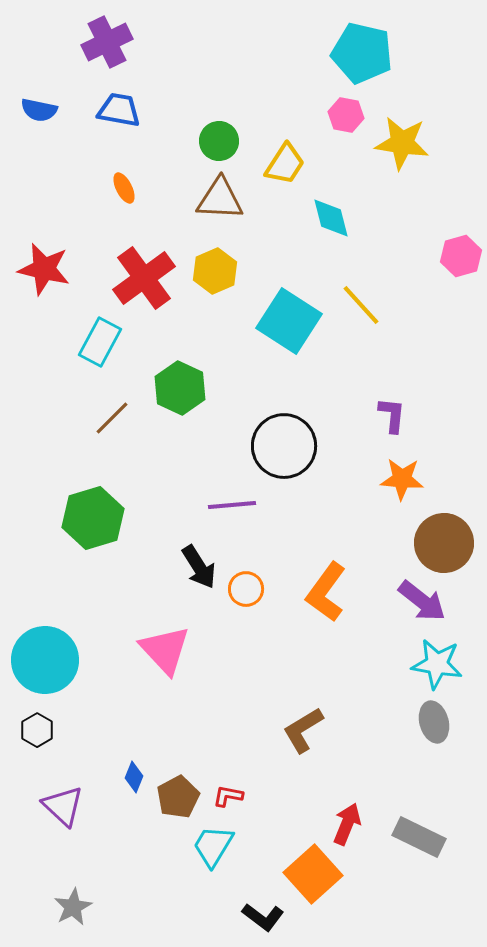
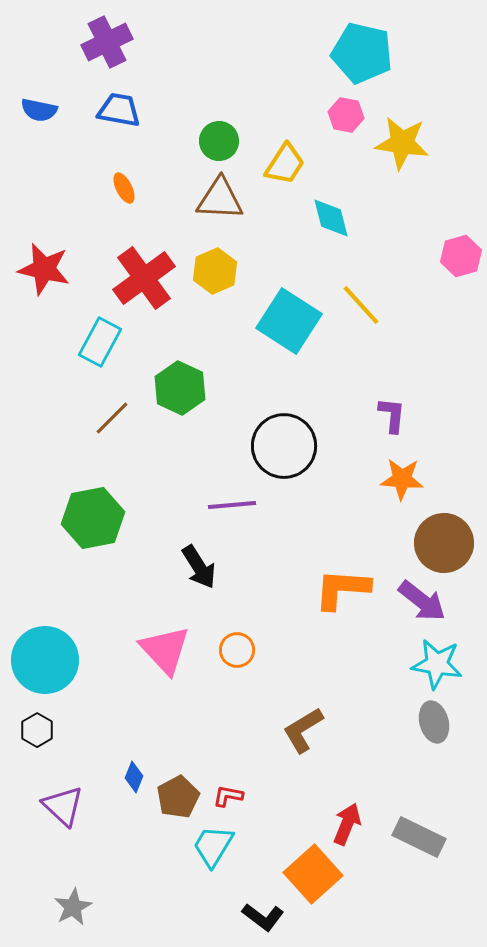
green hexagon at (93, 518): rotated 6 degrees clockwise
orange circle at (246, 589): moved 9 px left, 61 px down
orange L-shape at (326, 592): moved 16 px right, 3 px up; rotated 58 degrees clockwise
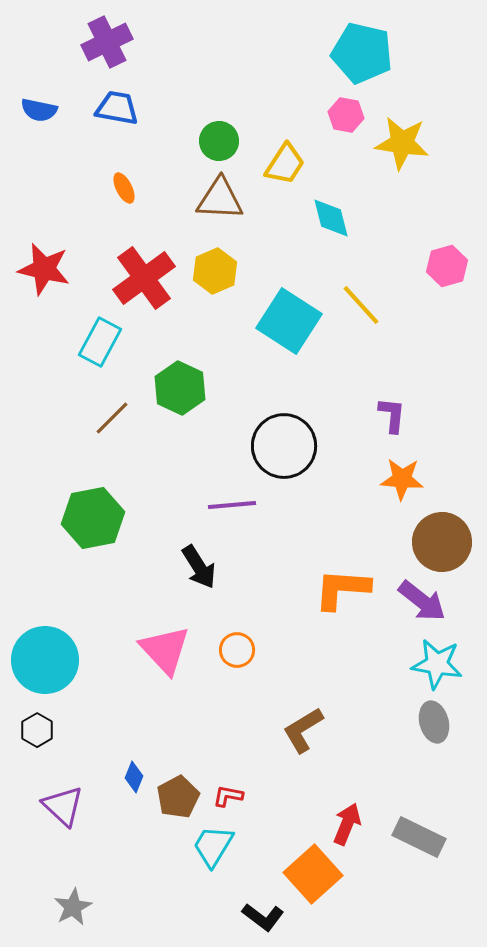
blue trapezoid at (119, 110): moved 2 px left, 2 px up
pink hexagon at (461, 256): moved 14 px left, 10 px down
brown circle at (444, 543): moved 2 px left, 1 px up
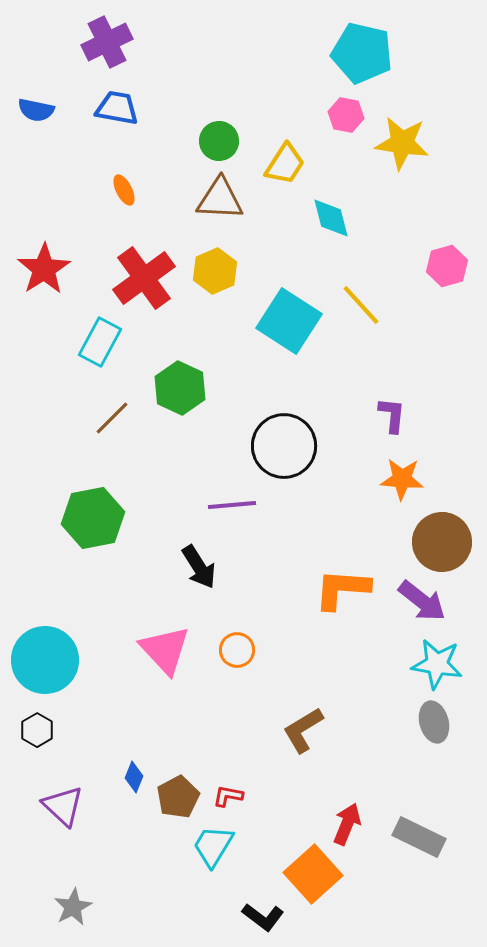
blue semicircle at (39, 110): moved 3 px left
orange ellipse at (124, 188): moved 2 px down
red star at (44, 269): rotated 26 degrees clockwise
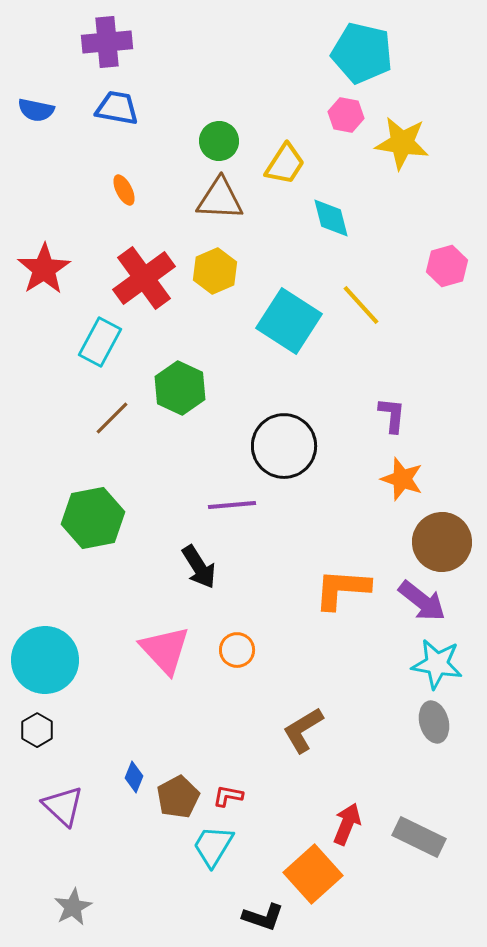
purple cross at (107, 42): rotated 21 degrees clockwise
orange star at (402, 479): rotated 15 degrees clockwise
black L-shape at (263, 917): rotated 18 degrees counterclockwise
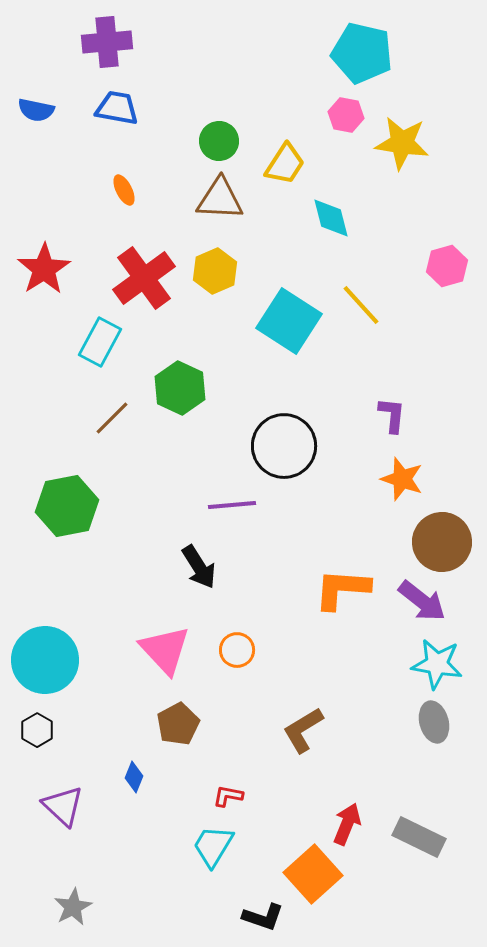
green hexagon at (93, 518): moved 26 px left, 12 px up
brown pentagon at (178, 797): moved 73 px up
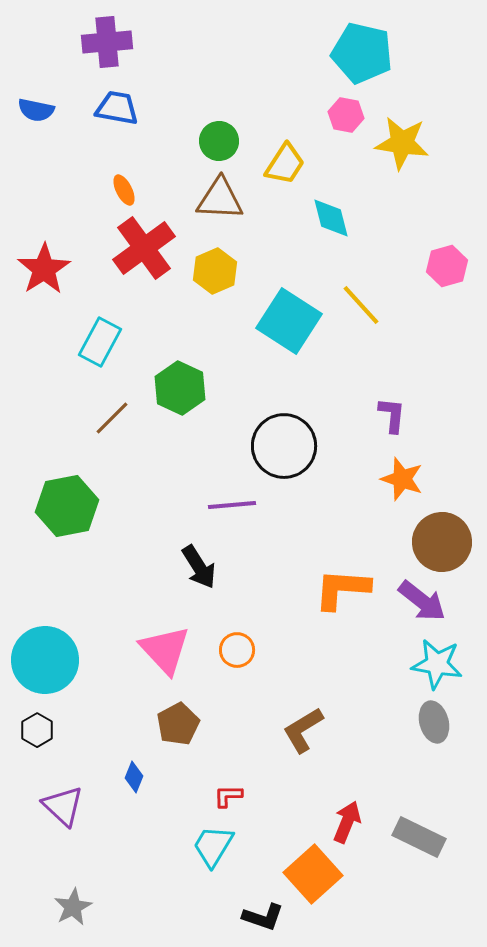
red cross at (144, 278): moved 30 px up
red L-shape at (228, 796): rotated 12 degrees counterclockwise
red arrow at (347, 824): moved 2 px up
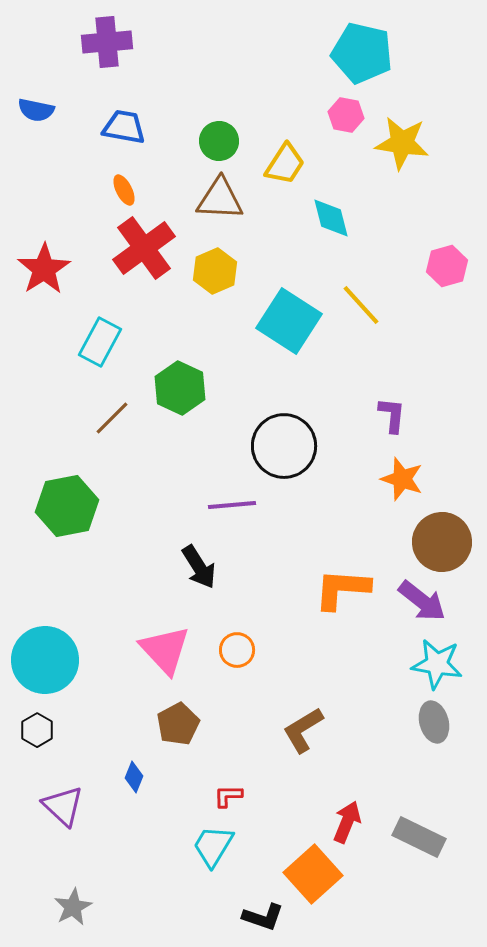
blue trapezoid at (117, 108): moved 7 px right, 19 px down
